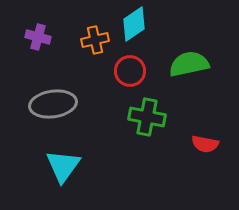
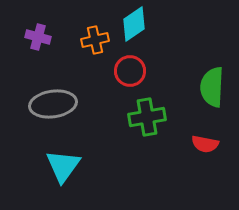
green semicircle: moved 23 px right, 23 px down; rotated 75 degrees counterclockwise
green cross: rotated 21 degrees counterclockwise
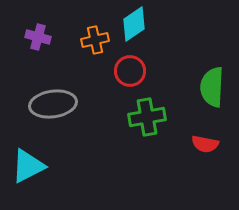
cyan triangle: moved 35 px left; rotated 27 degrees clockwise
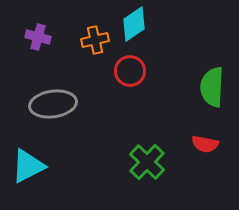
green cross: moved 45 px down; rotated 36 degrees counterclockwise
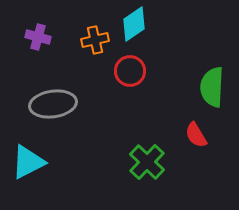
red semicircle: moved 9 px left, 9 px up; rotated 48 degrees clockwise
cyan triangle: moved 4 px up
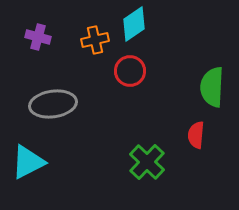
red semicircle: rotated 36 degrees clockwise
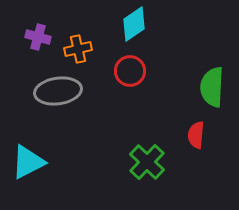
orange cross: moved 17 px left, 9 px down
gray ellipse: moved 5 px right, 13 px up
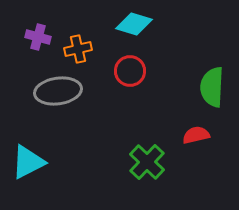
cyan diamond: rotated 51 degrees clockwise
red semicircle: rotated 72 degrees clockwise
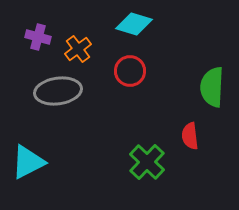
orange cross: rotated 24 degrees counterclockwise
red semicircle: moved 6 px left, 1 px down; rotated 84 degrees counterclockwise
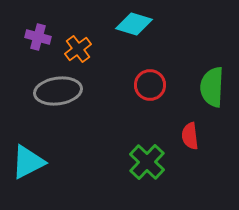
red circle: moved 20 px right, 14 px down
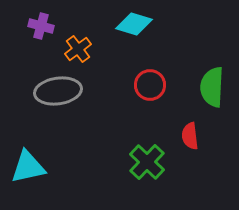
purple cross: moved 3 px right, 11 px up
cyan triangle: moved 5 px down; rotated 15 degrees clockwise
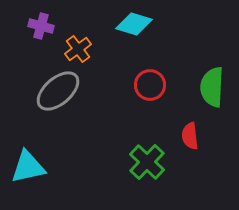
gray ellipse: rotated 33 degrees counterclockwise
